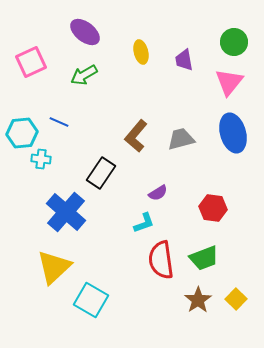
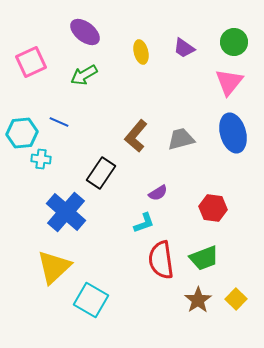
purple trapezoid: moved 12 px up; rotated 45 degrees counterclockwise
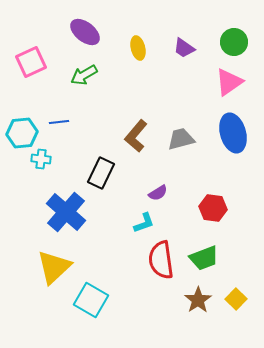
yellow ellipse: moved 3 px left, 4 px up
pink triangle: rotated 16 degrees clockwise
blue line: rotated 30 degrees counterclockwise
black rectangle: rotated 8 degrees counterclockwise
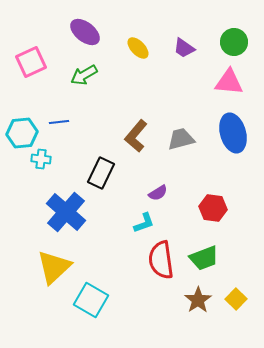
yellow ellipse: rotated 30 degrees counterclockwise
pink triangle: rotated 40 degrees clockwise
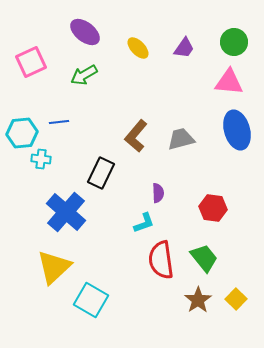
purple trapezoid: rotated 90 degrees counterclockwise
blue ellipse: moved 4 px right, 3 px up
purple semicircle: rotated 60 degrees counterclockwise
green trapezoid: rotated 108 degrees counterclockwise
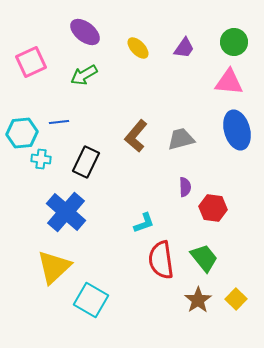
black rectangle: moved 15 px left, 11 px up
purple semicircle: moved 27 px right, 6 px up
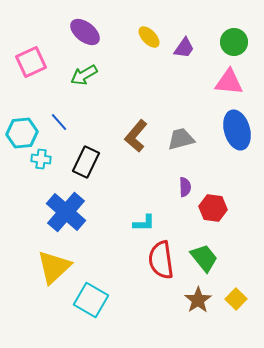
yellow ellipse: moved 11 px right, 11 px up
blue line: rotated 54 degrees clockwise
cyan L-shape: rotated 20 degrees clockwise
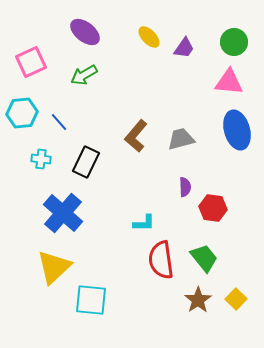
cyan hexagon: moved 20 px up
blue cross: moved 3 px left, 1 px down
cyan square: rotated 24 degrees counterclockwise
